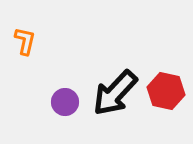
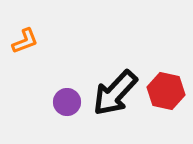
orange L-shape: rotated 56 degrees clockwise
purple circle: moved 2 px right
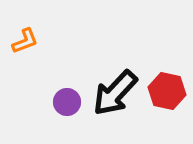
red hexagon: moved 1 px right
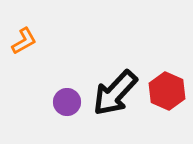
orange L-shape: moved 1 px left; rotated 8 degrees counterclockwise
red hexagon: rotated 12 degrees clockwise
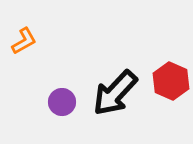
red hexagon: moved 4 px right, 10 px up
purple circle: moved 5 px left
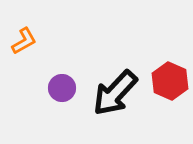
red hexagon: moved 1 px left
purple circle: moved 14 px up
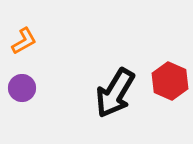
purple circle: moved 40 px left
black arrow: rotated 12 degrees counterclockwise
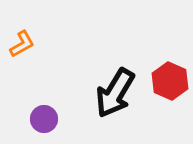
orange L-shape: moved 2 px left, 3 px down
purple circle: moved 22 px right, 31 px down
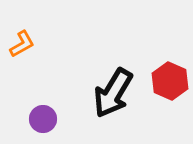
black arrow: moved 2 px left
purple circle: moved 1 px left
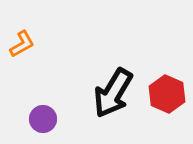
red hexagon: moved 3 px left, 13 px down
